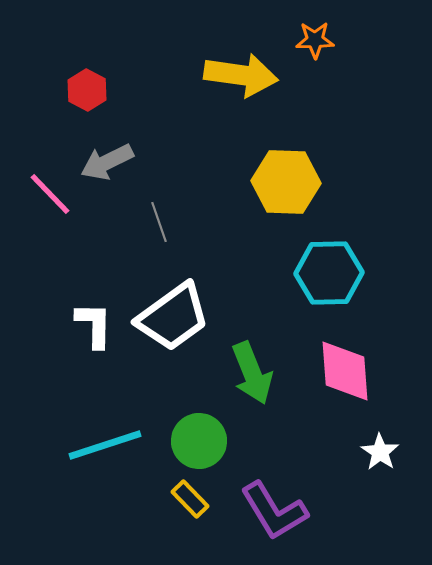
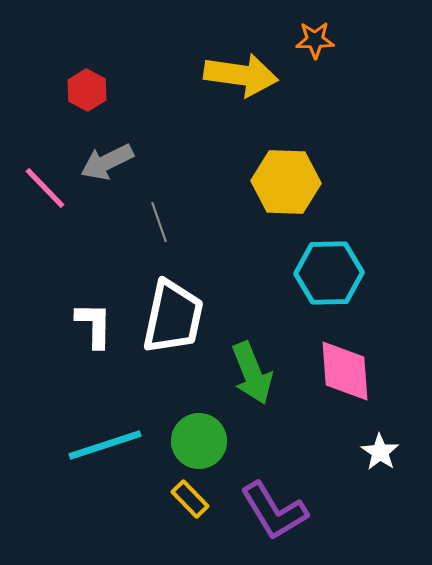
pink line: moved 5 px left, 6 px up
white trapezoid: rotated 42 degrees counterclockwise
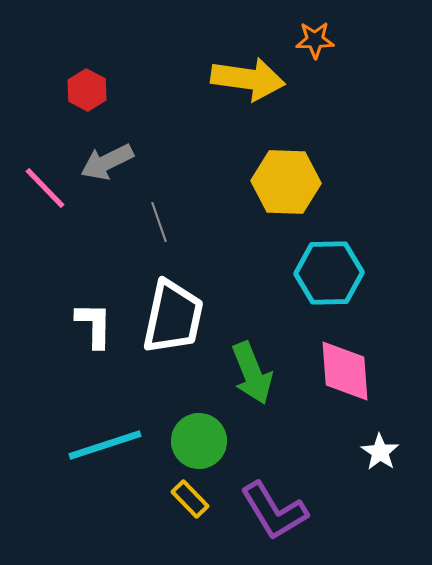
yellow arrow: moved 7 px right, 4 px down
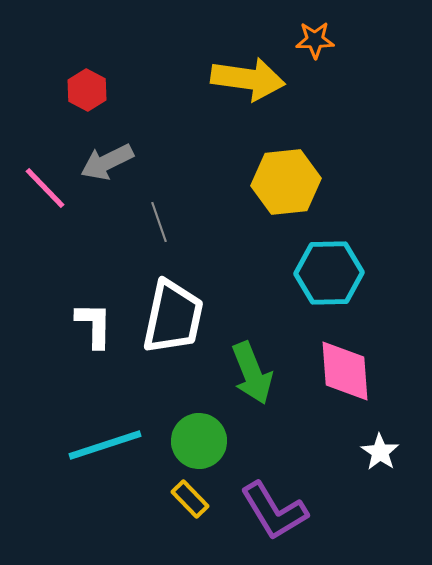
yellow hexagon: rotated 8 degrees counterclockwise
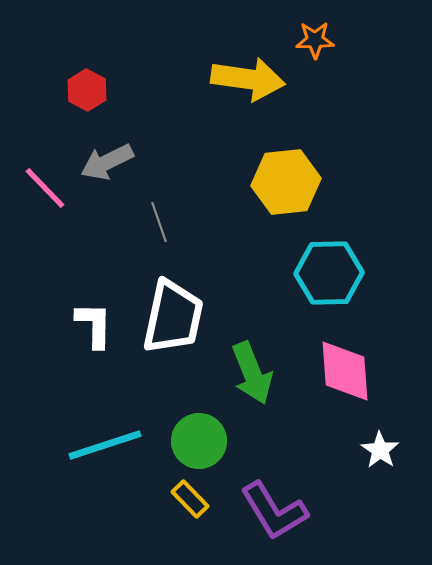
white star: moved 2 px up
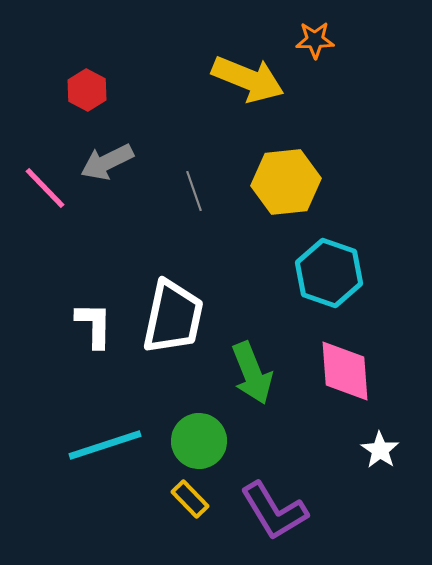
yellow arrow: rotated 14 degrees clockwise
gray line: moved 35 px right, 31 px up
cyan hexagon: rotated 20 degrees clockwise
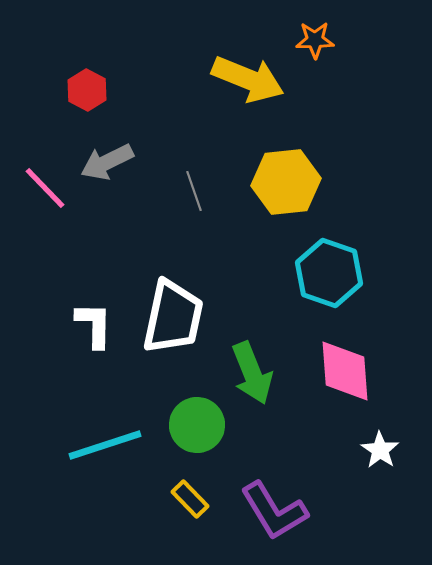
green circle: moved 2 px left, 16 px up
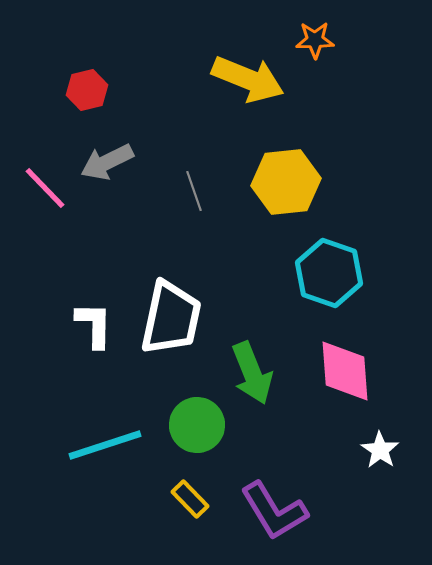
red hexagon: rotated 18 degrees clockwise
white trapezoid: moved 2 px left, 1 px down
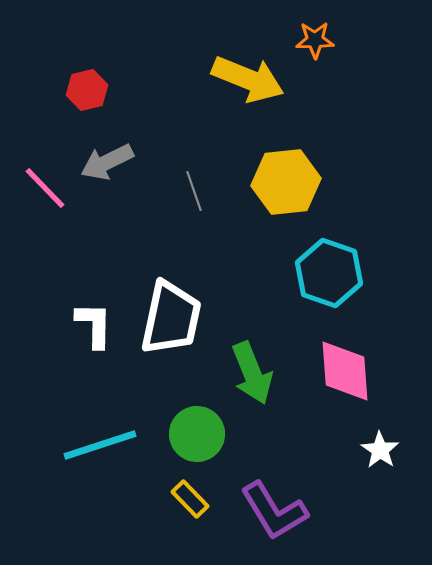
green circle: moved 9 px down
cyan line: moved 5 px left
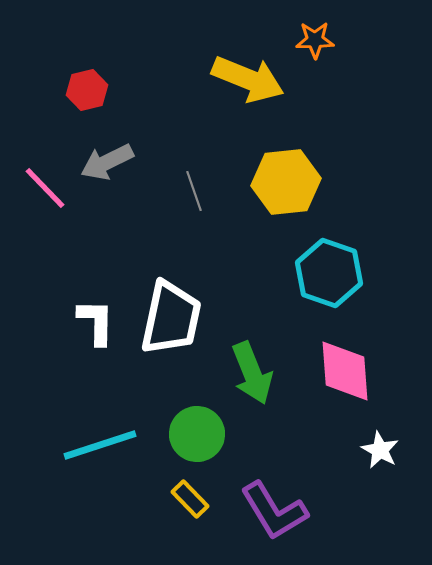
white L-shape: moved 2 px right, 3 px up
white star: rotated 6 degrees counterclockwise
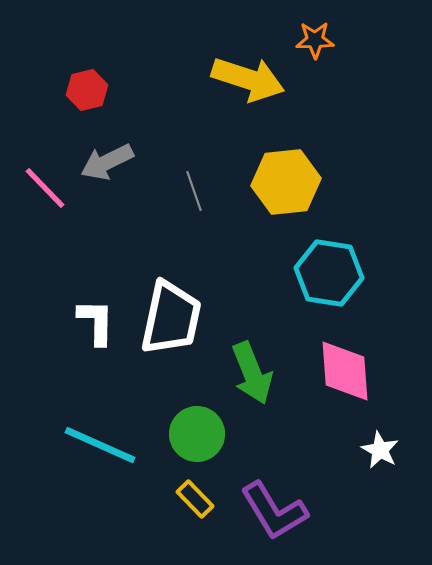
yellow arrow: rotated 4 degrees counterclockwise
cyan hexagon: rotated 10 degrees counterclockwise
cyan line: rotated 42 degrees clockwise
yellow rectangle: moved 5 px right
